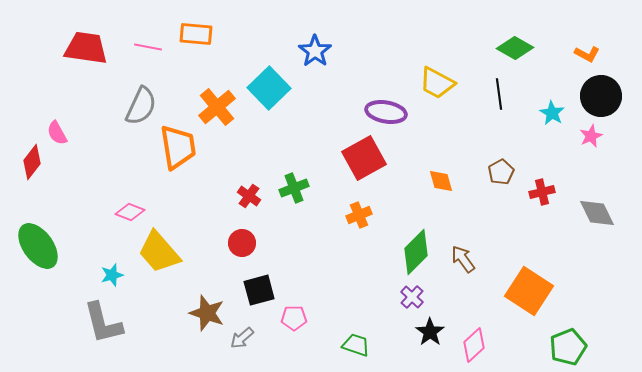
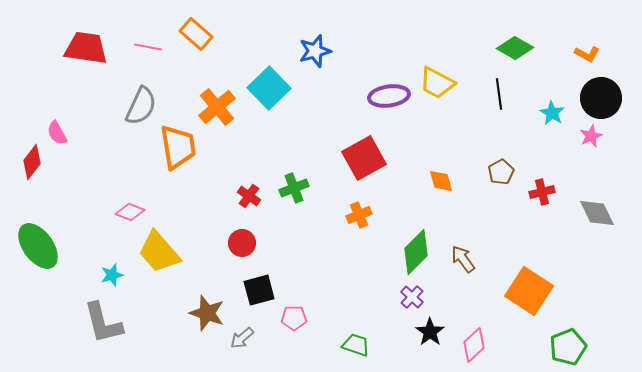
orange rectangle at (196, 34): rotated 36 degrees clockwise
blue star at (315, 51): rotated 20 degrees clockwise
black circle at (601, 96): moved 2 px down
purple ellipse at (386, 112): moved 3 px right, 16 px up; rotated 18 degrees counterclockwise
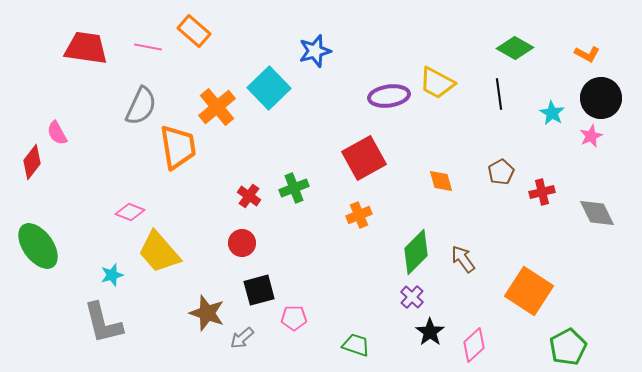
orange rectangle at (196, 34): moved 2 px left, 3 px up
green pentagon at (568, 347): rotated 6 degrees counterclockwise
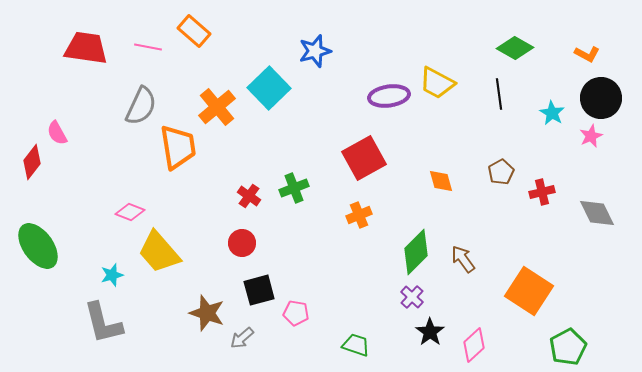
pink pentagon at (294, 318): moved 2 px right, 5 px up; rotated 10 degrees clockwise
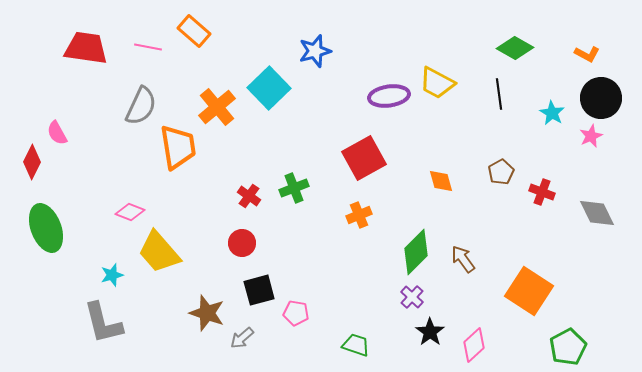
red diamond at (32, 162): rotated 12 degrees counterclockwise
red cross at (542, 192): rotated 35 degrees clockwise
green ellipse at (38, 246): moved 8 px right, 18 px up; rotated 15 degrees clockwise
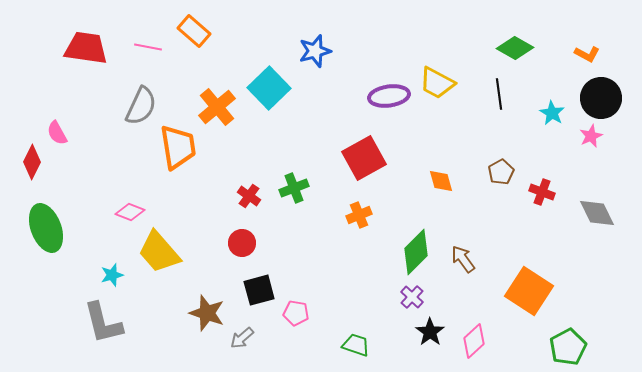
pink diamond at (474, 345): moved 4 px up
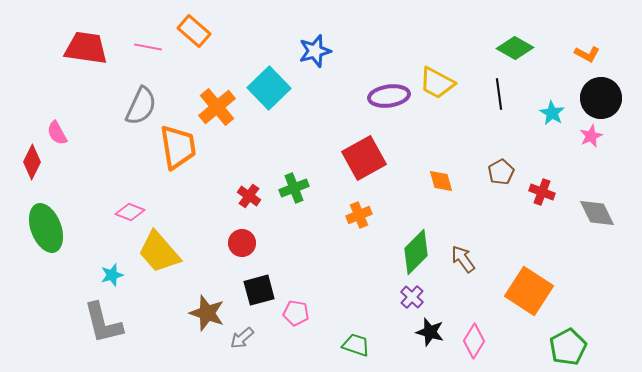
black star at (430, 332): rotated 20 degrees counterclockwise
pink diamond at (474, 341): rotated 16 degrees counterclockwise
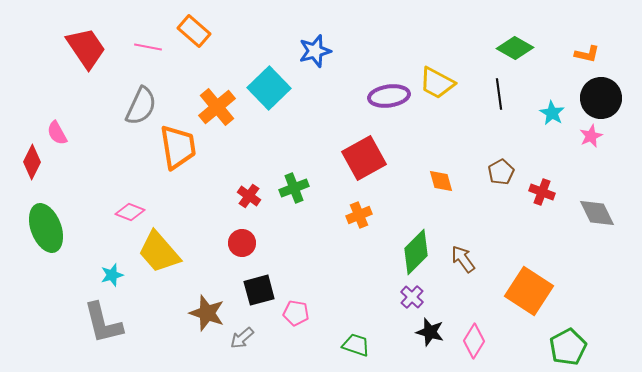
red trapezoid at (86, 48): rotated 48 degrees clockwise
orange L-shape at (587, 54): rotated 15 degrees counterclockwise
